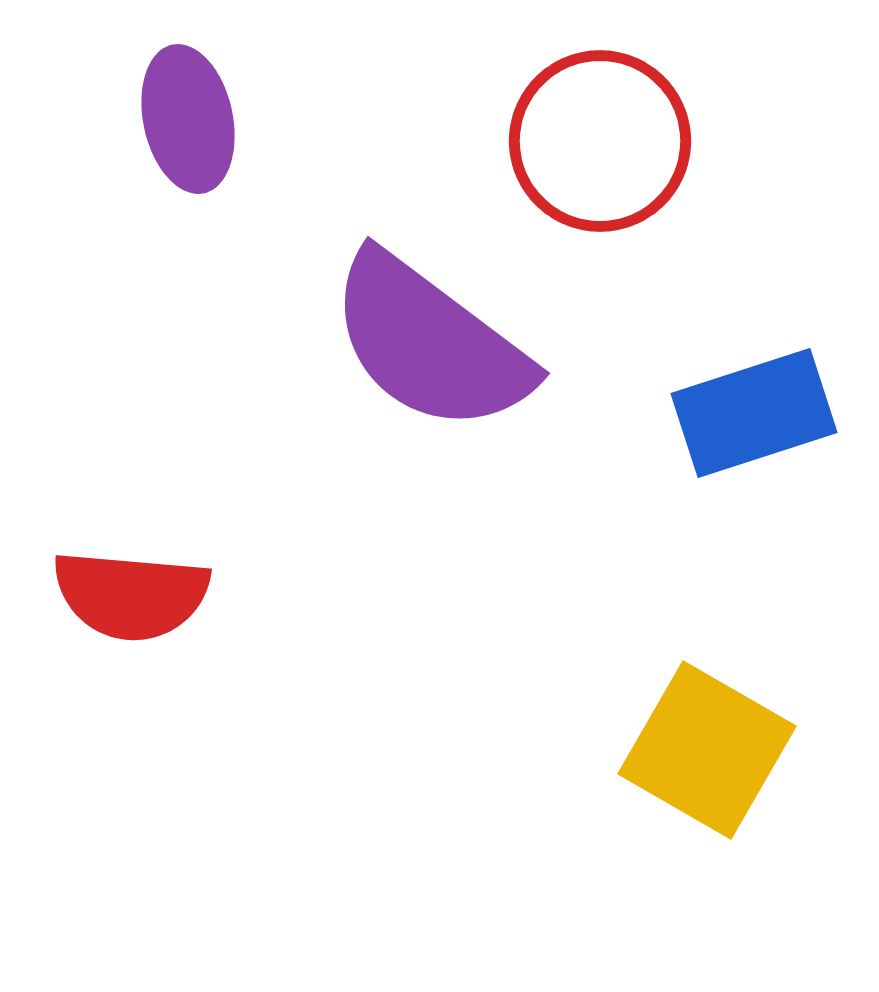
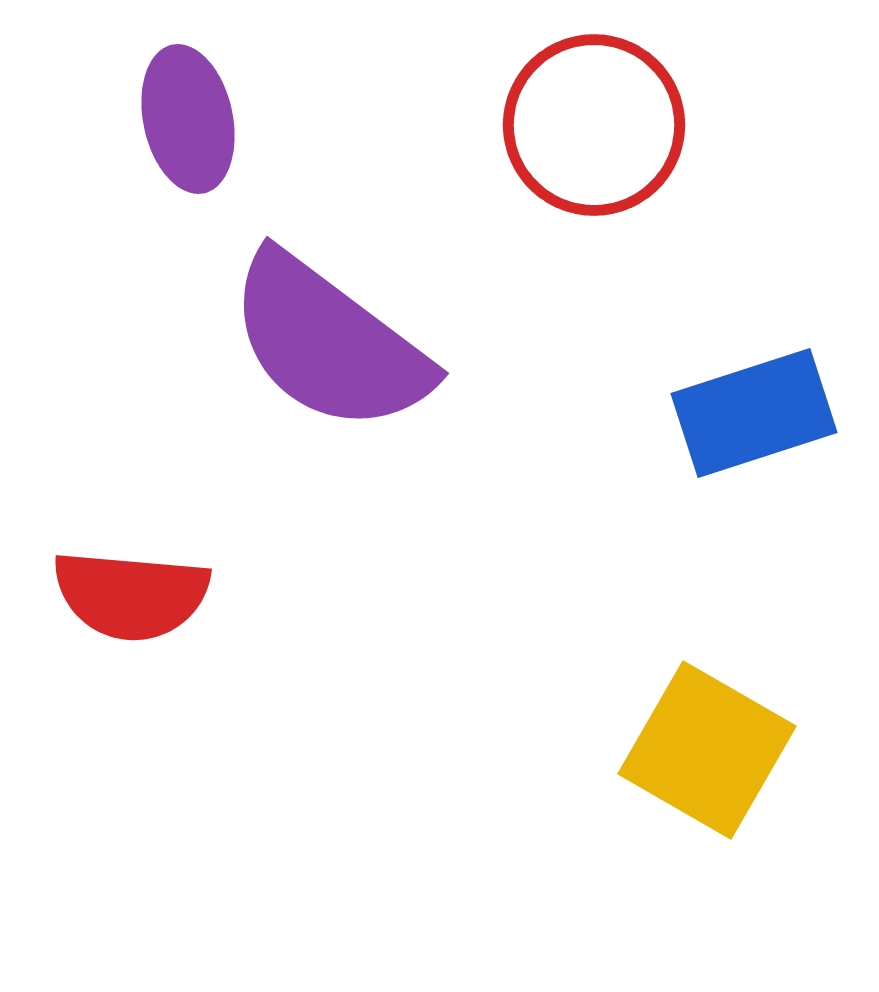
red circle: moved 6 px left, 16 px up
purple semicircle: moved 101 px left
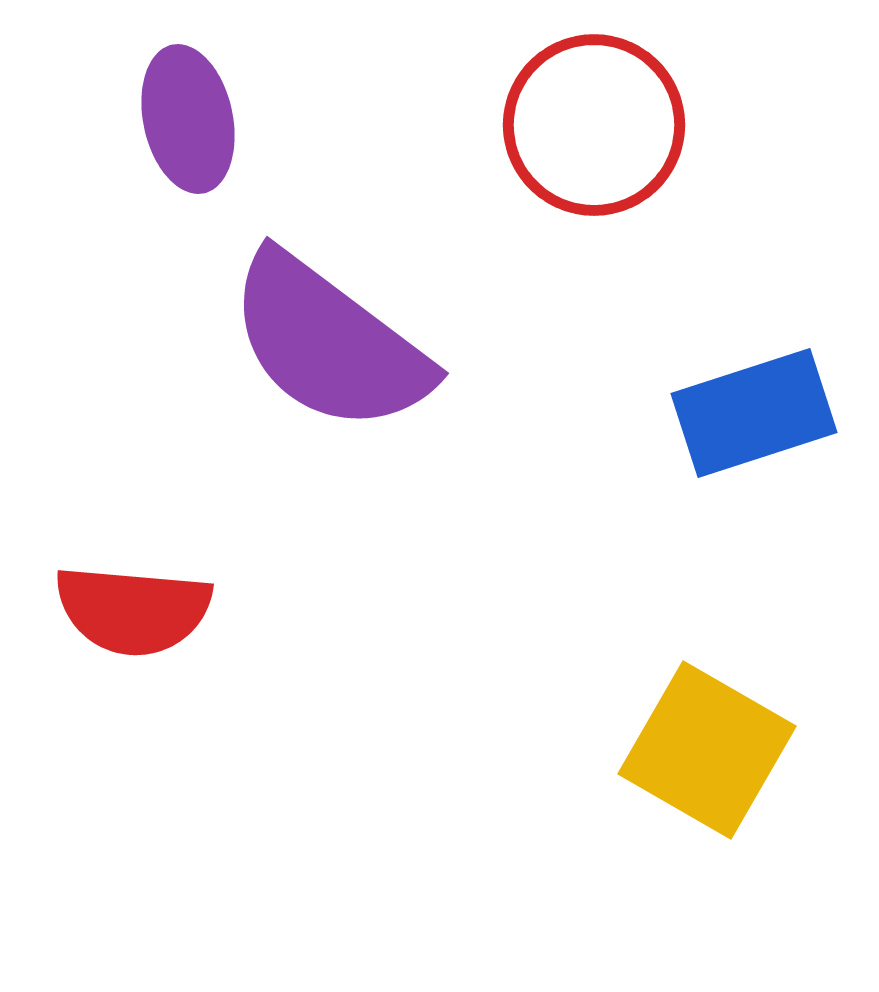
red semicircle: moved 2 px right, 15 px down
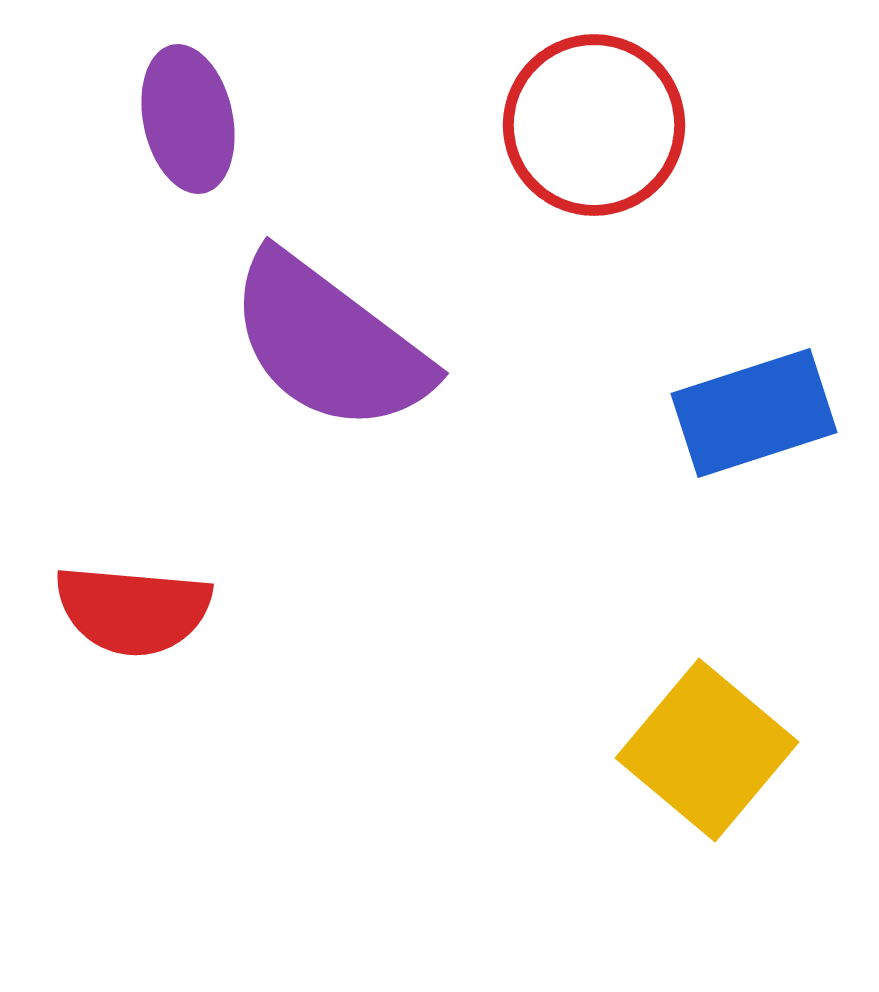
yellow square: rotated 10 degrees clockwise
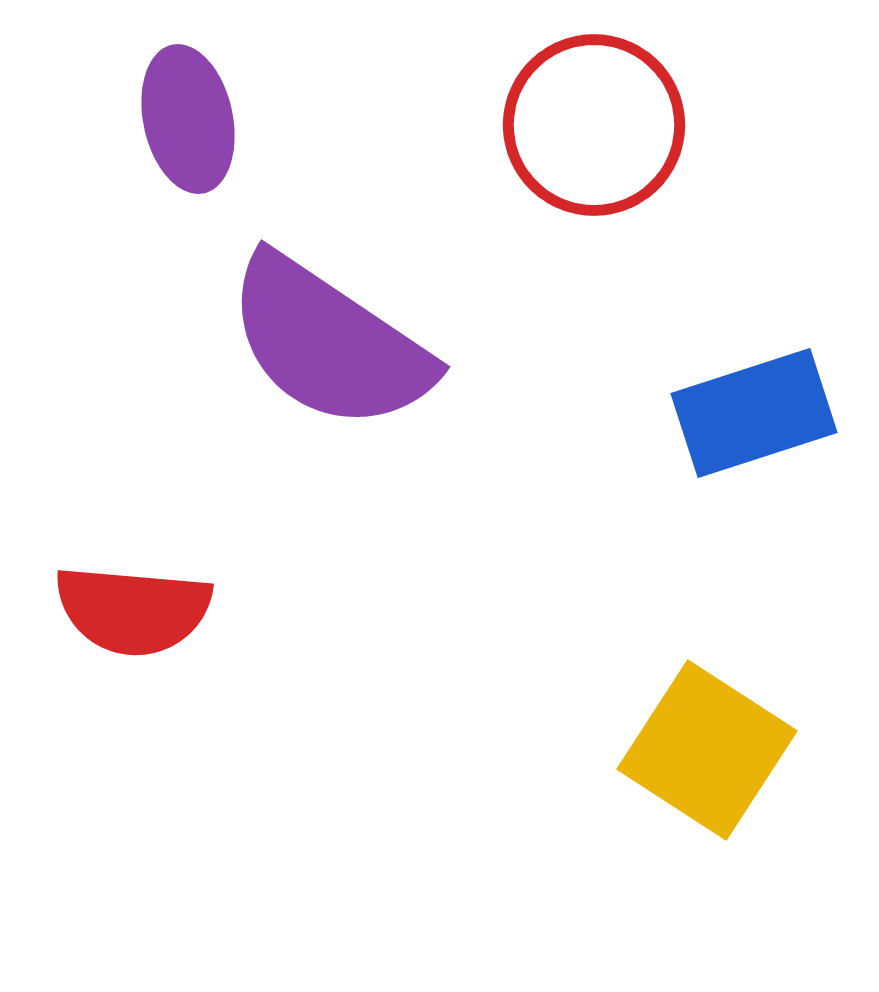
purple semicircle: rotated 3 degrees counterclockwise
yellow square: rotated 7 degrees counterclockwise
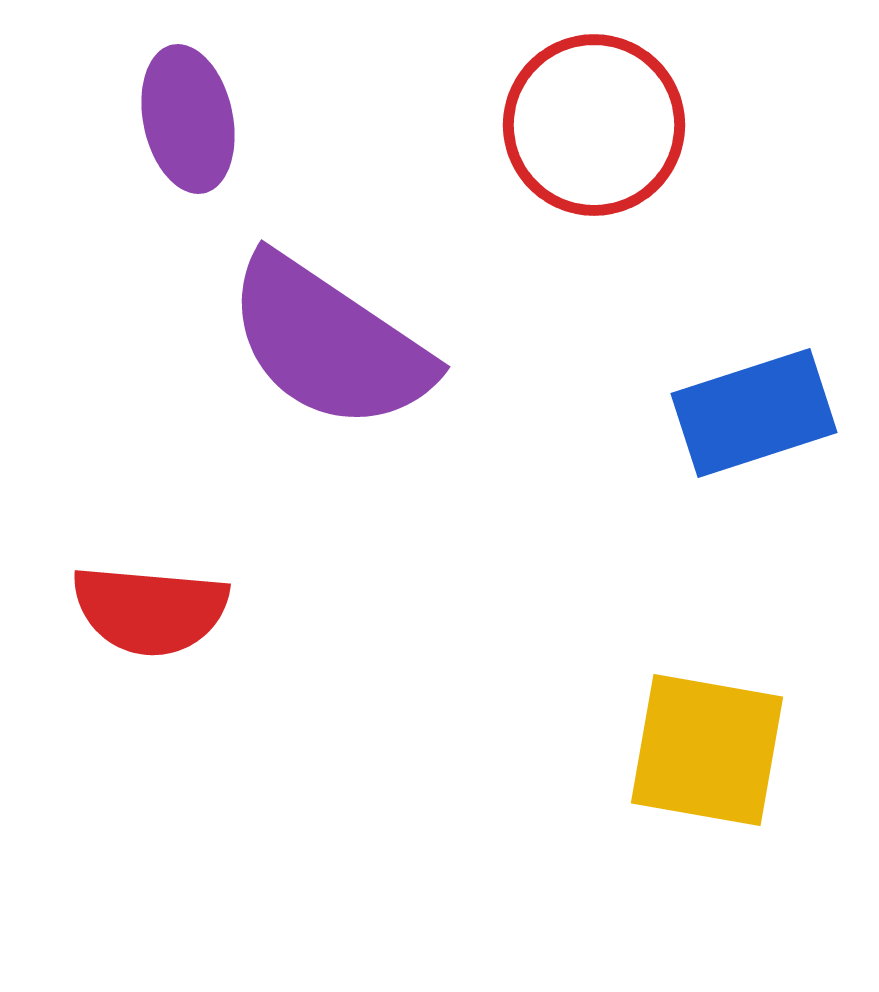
red semicircle: moved 17 px right
yellow square: rotated 23 degrees counterclockwise
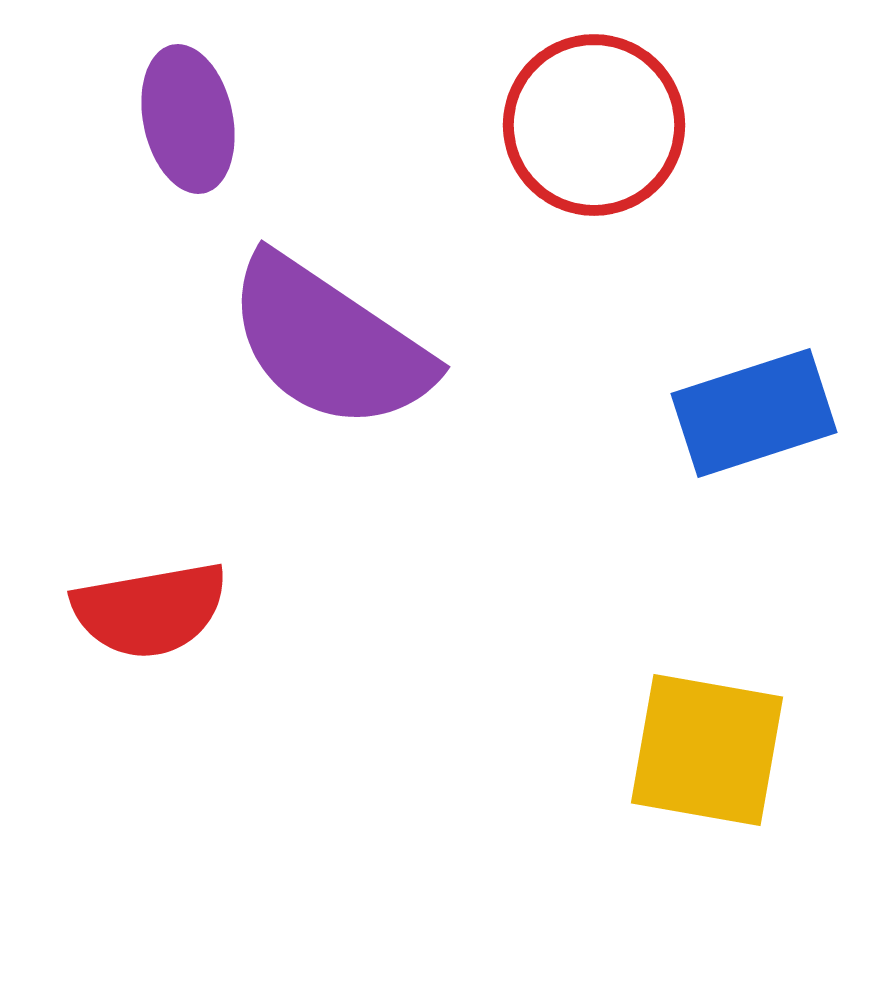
red semicircle: rotated 15 degrees counterclockwise
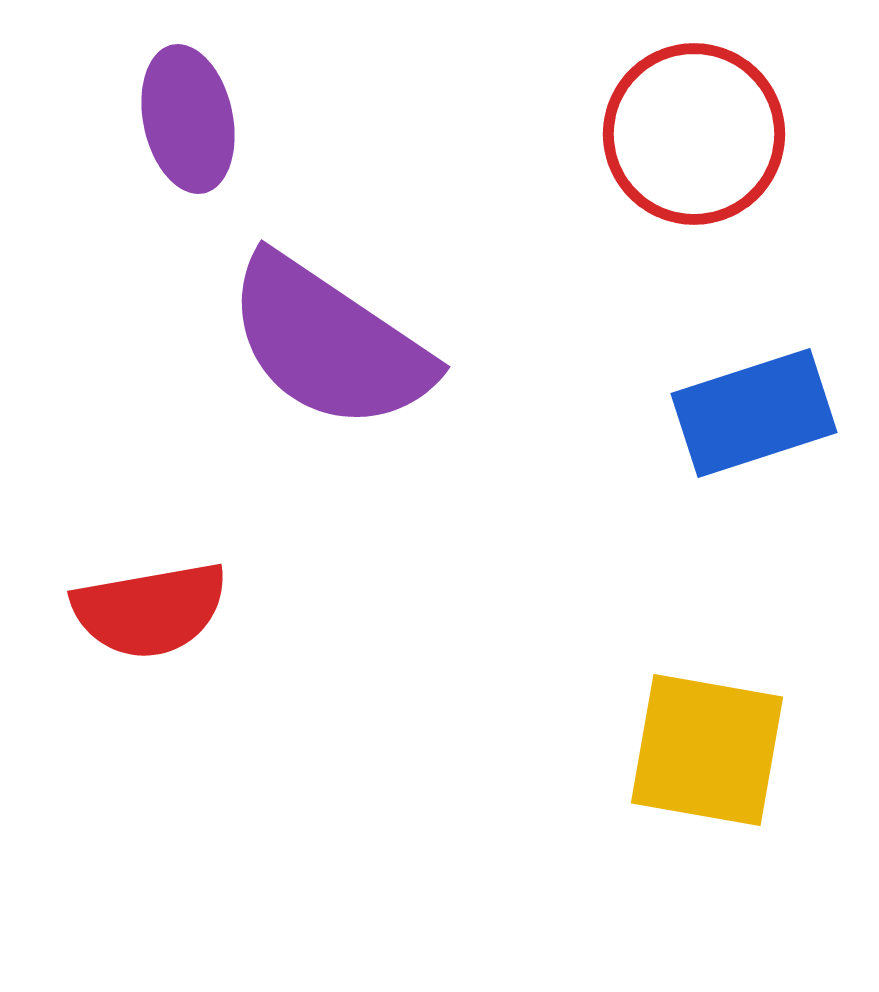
red circle: moved 100 px right, 9 px down
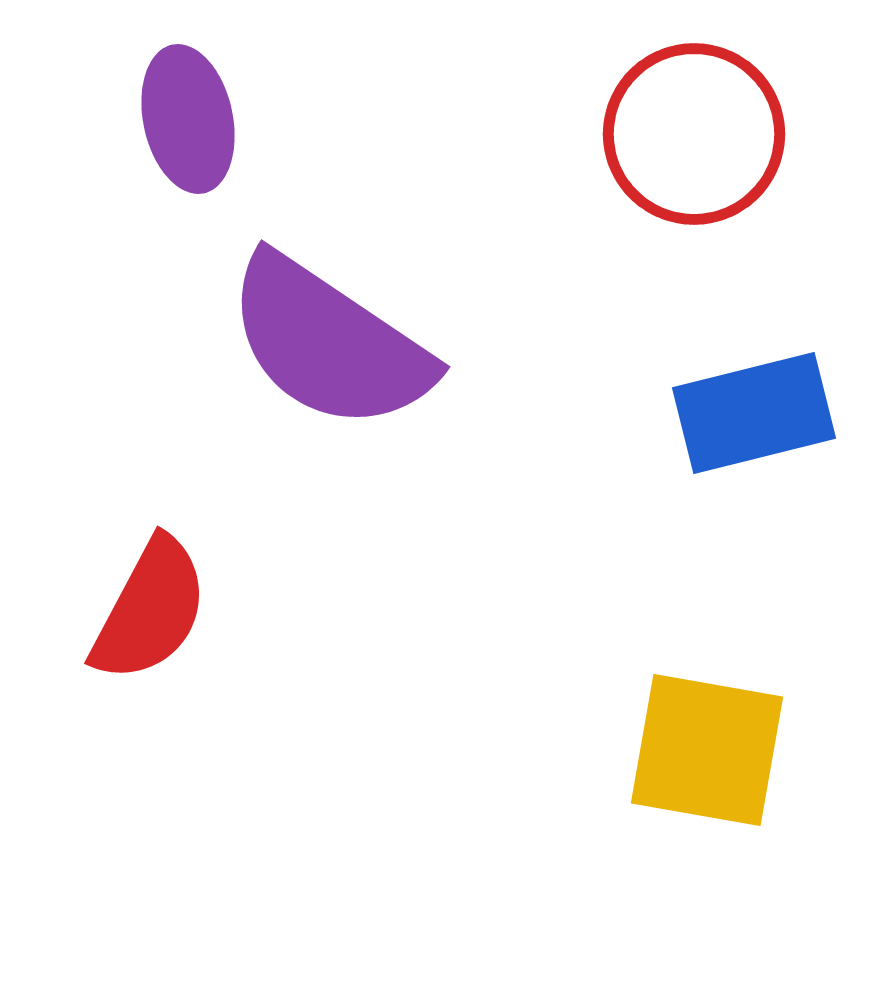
blue rectangle: rotated 4 degrees clockwise
red semicircle: rotated 52 degrees counterclockwise
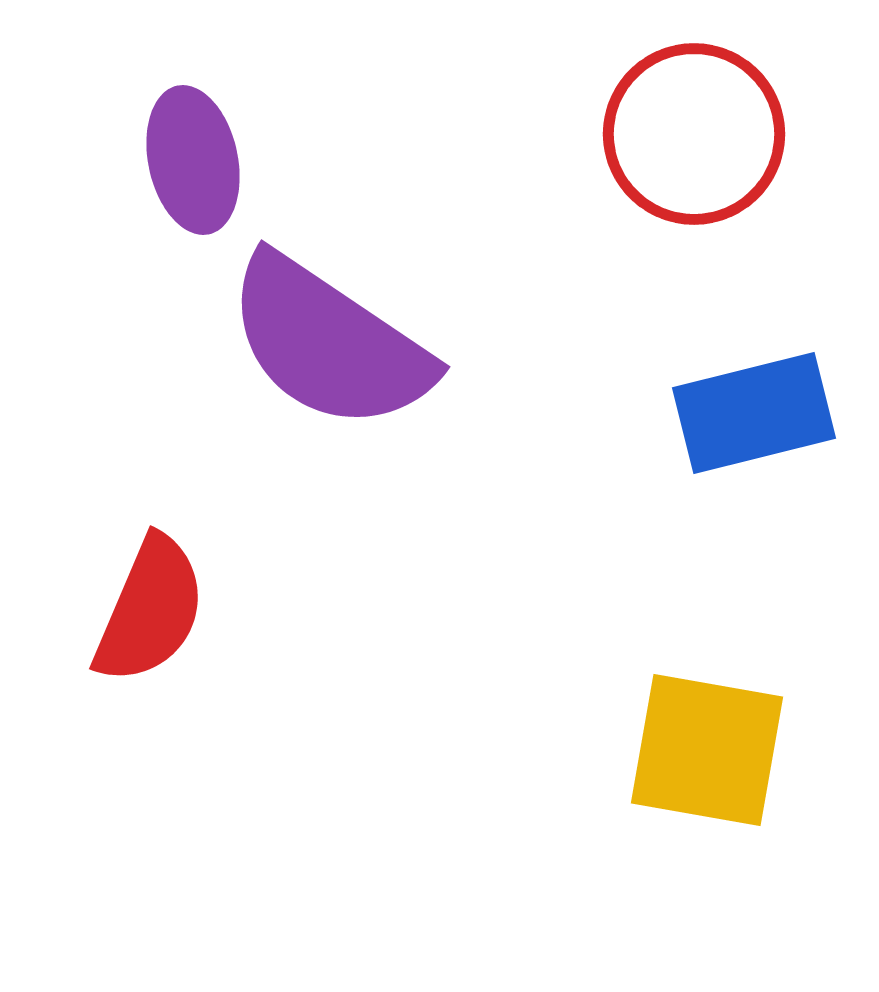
purple ellipse: moved 5 px right, 41 px down
red semicircle: rotated 5 degrees counterclockwise
